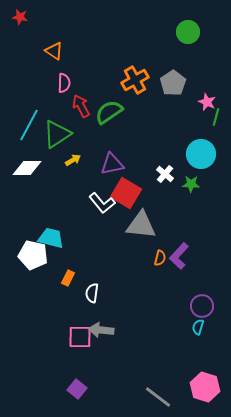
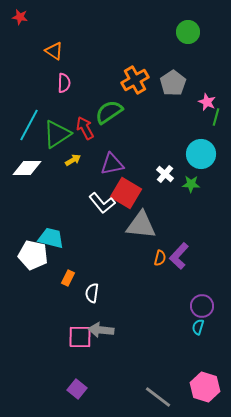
red arrow: moved 4 px right, 22 px down
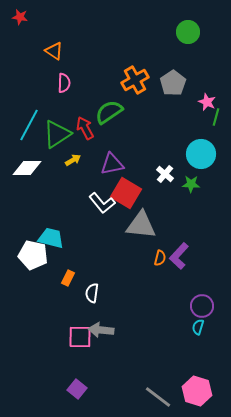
pink hexagon: moved 8 px left, 4 px down
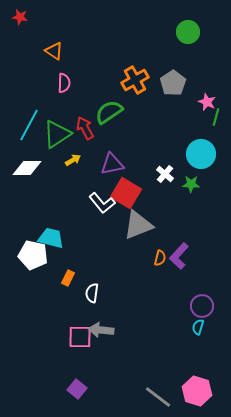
gray triangle: moved 3 px left; rotated 28 degrees counterclockwise
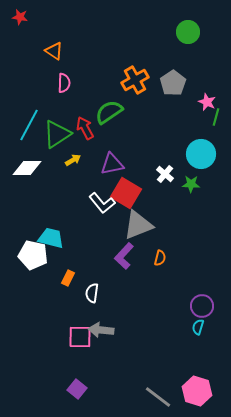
purple L-shape: moved 55 px left
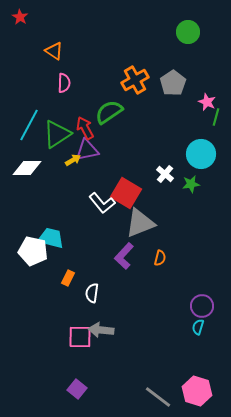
red star: rotated 21 degrees clockwise
purple triangle: moved 25 px left, 14 px up
green star: rotated 12 degrees counterclockwise
gray triangle: moved 2 px right, 2 px up
white pentagon: moved 4 px up
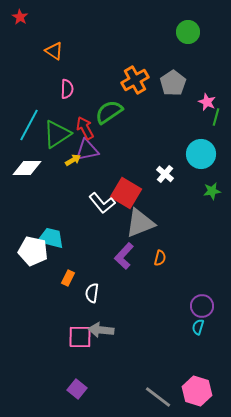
pink semicircle: moved 3 px right, 6 px down
green star: moved 21 px right, 7 px down
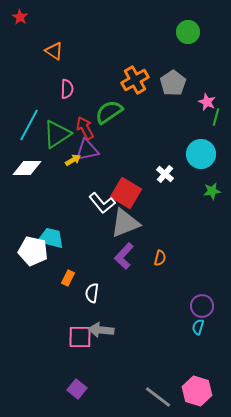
gray triangle: moved 15 px left
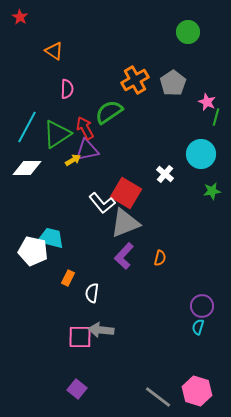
cyan line: moved 2 px left, 2 px down
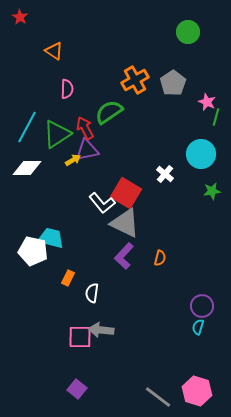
gray triangle: rotated 48 degrees clockwise
